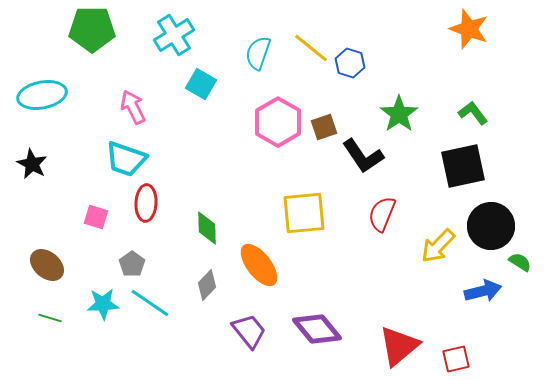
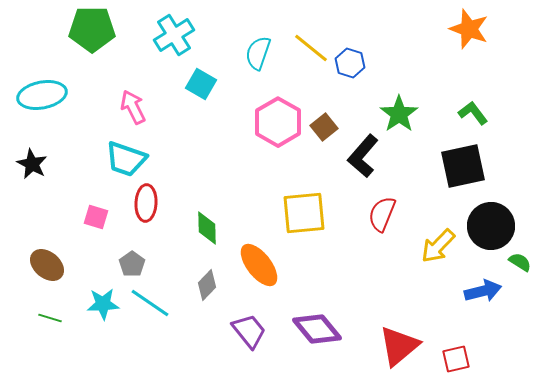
brown square: rotated 20 degrees counterclockwise
black L-shape: rotated 75 degrees clockwise
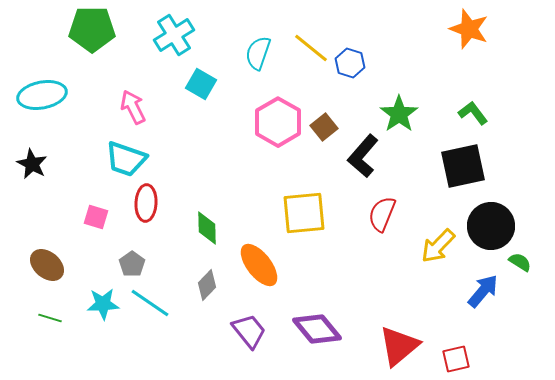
blue arrow: rotated 36 degrees counterclockwise
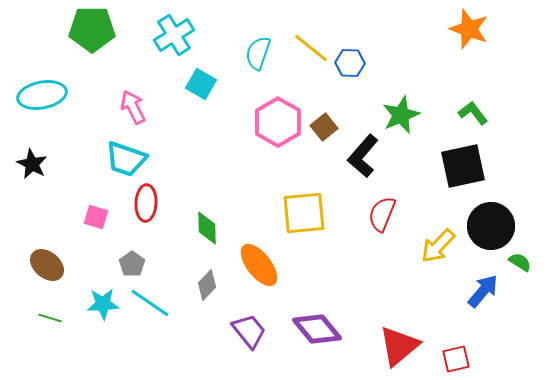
blue hexagon: rotated 16 degrees counterclockwise
green star: moved 2 px right, 1 px down; rotated 12 degrees clockwise
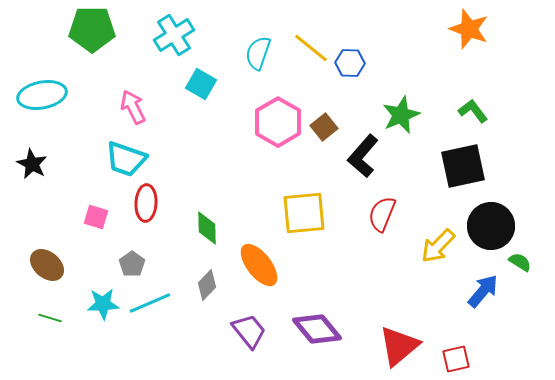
green L-shape: moved 2 px up
cyan line: rotated 57 degrees counterclockwise
